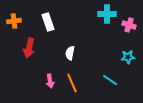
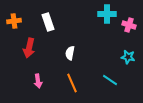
cyan star: rotated 16 degrees clockwise
pink arrow: moved 12 px left
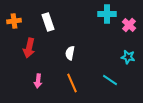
pink cross: rotated 24 degrees clockwise
pink arrow: rotated 16 degrees clockwise
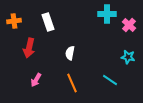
pink arrow: moved 2 px left, 1 px up; rotated 24 degrees clockwise
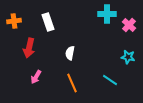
pink arrow: moved 3 px up
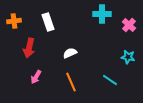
cyan cross: moved 5 px left
white semicircle: rotated 56 degrees clockwise
orange line: moved 1 px left, 1 px up
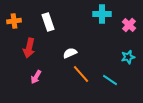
cyan star: rotated 24 degrees counterclockwise
orange line: moved 10 px right, 8 px up; rotated 18 degrees counterclockwise
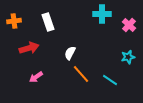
red arrow: rotated 120 degrees counterclockwise
white semicircle: rotated 40 degrees counterclockwise
pink arrow: rotated 24 degrees clockwise
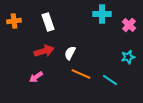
red arrow: moved 15 px right, 3 px down
orange line: rotated 24 degrees counterclockwise
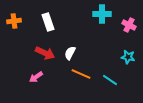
pink cross: rotated 16 degrees counterclockwise
red arrow: moved 1 px right, 2 px down; rotated 42 degrees clockwise
cyan star: rotated 24 degrees clockwise
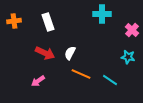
pink cross: moved 3 px right, 5 px down; rotated 16 degrees clockwise
pink arrow: moved 2 px right, 4 px down
